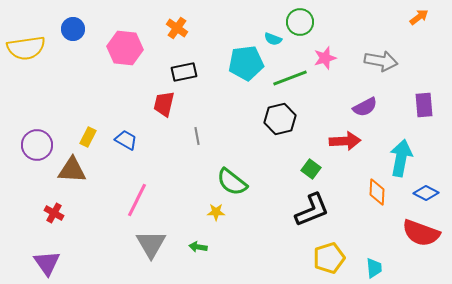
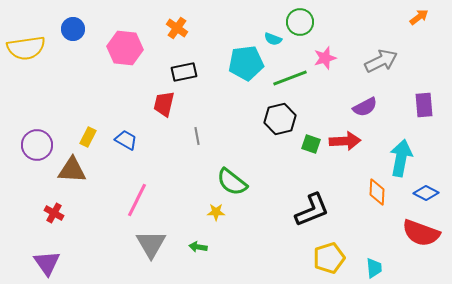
gray arrow: rotated 36 degrees counterclockwise
green square: moved 25 px up; rotated 18 degrees counterclockwise
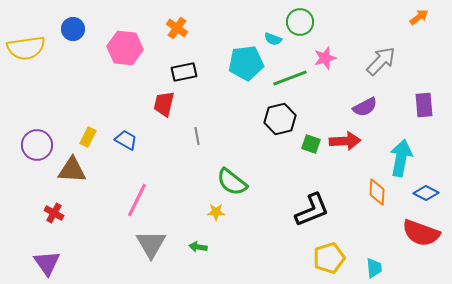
gray arrow: rotated 20 degrees counterclockwise
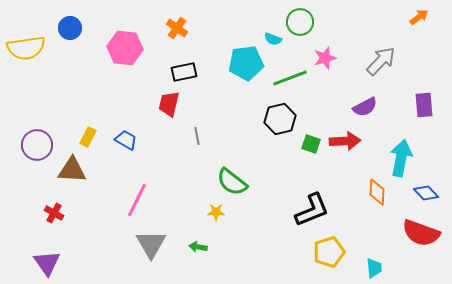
blue circle: moved 3 px left, 1 px up
red trapezoid: moved 5 px right
blue diamond: rotated 20 degrees clockwise
yellow pentagon: moved 6 px up
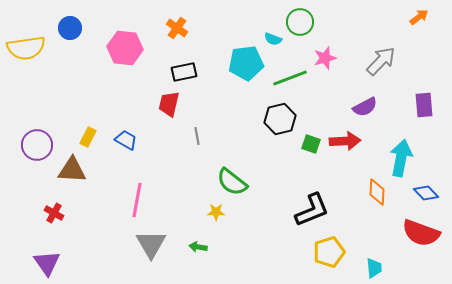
pink line: rotated 16 degrees counterclockwise
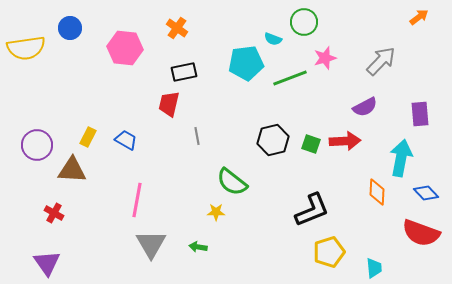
green circle: moved 4 px right
purple rectangle: moved 4 px left, 9 px down
black hexagon: moved 7 px left, 21 px down
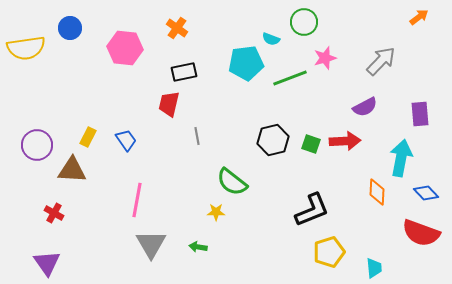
cyan semicircle: moved 2 px left
blue trapezoid: rotated 25 degrees clockwise
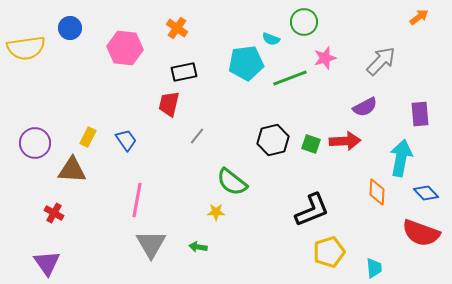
gray line: rotated 48 degrees clockwise
purple circle: moved 2 px left, 2 px up
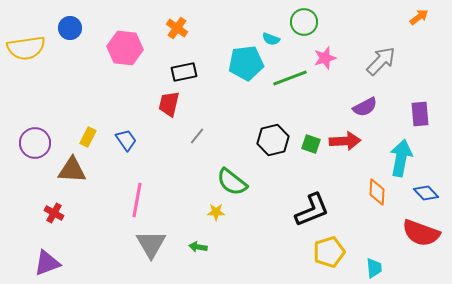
purple triangle: rotated 44 degrees clockwise
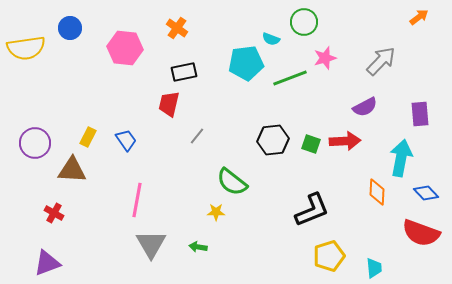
black hexagon: rotated 8 degrees clockwise
yellow pentagon: moved 4 px down
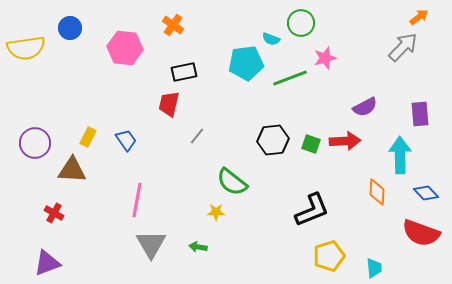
green circle: moved 3 px left, 1 px down
orange cross: moved 4 px left, 3 px up
gray arrow: moved 22 px right, 14 px up
cyan arrow: moved 1 px left, 3 px up; rotated 12 degrees counterclockwise
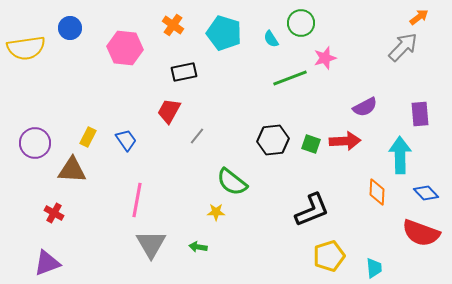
cyan semicircle: rotated 36 degrees clockwise
cyan pentagon: moved 22 px left, 30 px up; rotated 24 degrees clockwise
red trapezoid: moved 7 px down; rotated 16 degrees clockwise
